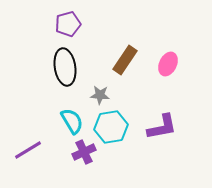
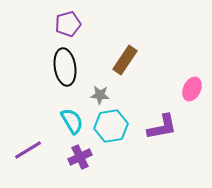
pink ellipse: moved 24 px right, 25 px down
cyan hexagon: moved 1 px up
purple cross: moved 4 px left, 5 px down
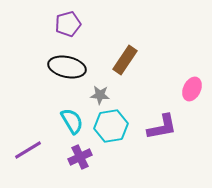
black ellipse: moved 2 px right; rotated 69 degrees counterclockwise
